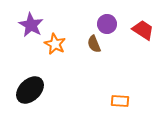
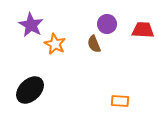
red trapezoid: rotated 30 degrees counterclockwise
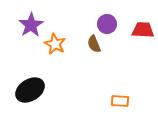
purple star: rotated 10 degrees clockwise
black ellipse: rotated 12 degrees clockwise
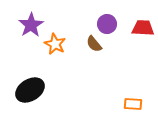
red trapezoid: moved 2 px up
brown semicircle: rotated 18 degrees counterclockwise
orange rectangle: moved 13 px right, 3 px down
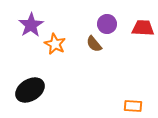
orange rectangle: moved 2 px down
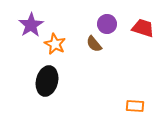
red trapezoid: rotated 15 degrees clockwise
black ellipse: moved 17 px right, 9 px up; rotated 44 degrees counterclockwise
orange rectangle: moved 2 px right
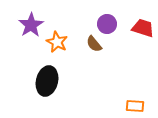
orange star: moved 2 px right, 2 px up
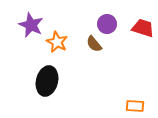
purple star: rotated 15 degrees counterclockwise
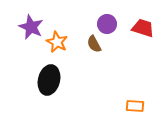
purple star: moved 2 px down
brown semicircle: rotated 12 degrees clockwise
black ellipse: moved 2 px right, 1 px up
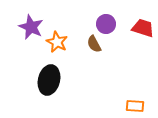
purple circle: moved 1 px left
